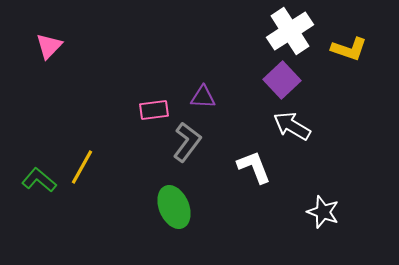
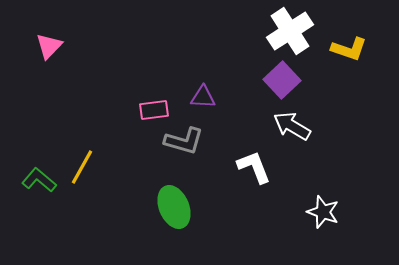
gray L-shape: moved 3 px left, 1 px up; rotated 69 degrees clockwise
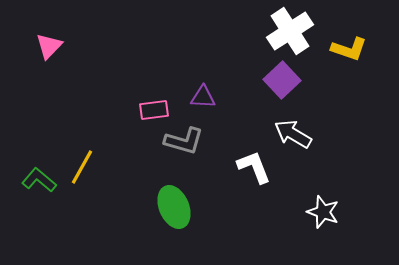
white arrow: moved 1 px right, 8 px down
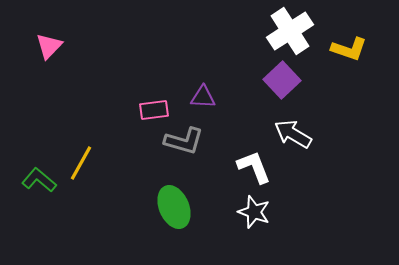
yellow line: moved 1 px left, 4 px up
white star: moved 69 px left
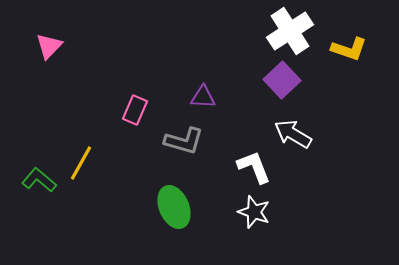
pink rectangle: moved 19 px left; rotated 60 degrees counterclockwise
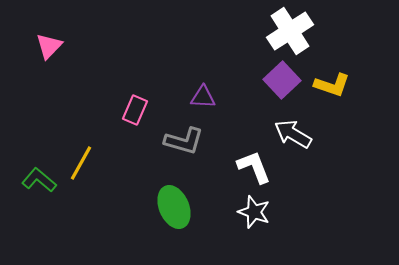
yellow L-shape: moved 17 px left, 36 px down
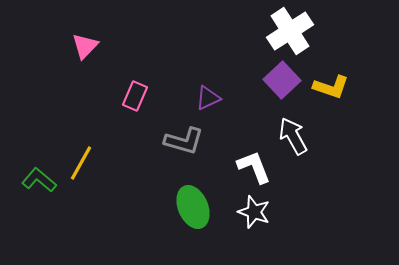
pink triangle: moved 36 px right
yellow L-shape: moved 1 px left, 2 px down
purple triangle: moved 5 px right, 1 px down; rotated 28 degrees counterclockwise
pink rectangle: moved 14 px up
white arrow: moved 2 px down; rotated 30 degrees clockwise
green ellipse: moved 19 px right
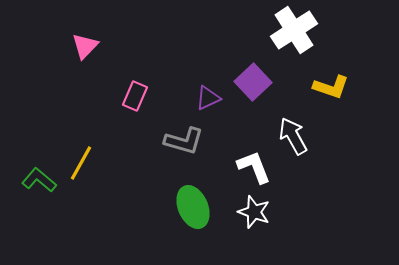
white cross: moved 4 px right, 1 px up
purple square: moved 29 px left, 2 px down
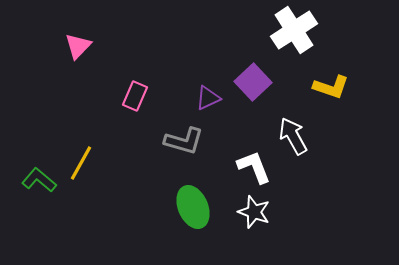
pink triangle: moved 7 px left
